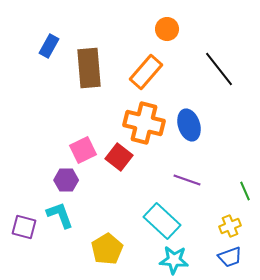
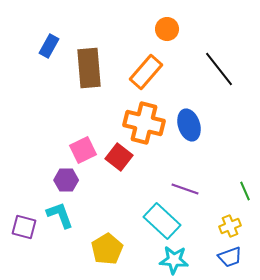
purple line: moved 2 px left, 9 px down
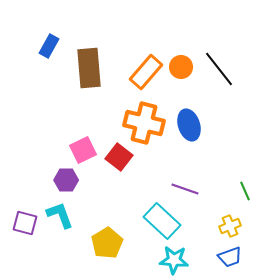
orange circle: moved 14 px right, 38 px down
purple square: moved 1 px right, 4 px up
yellow pentagon: moved 6 px up
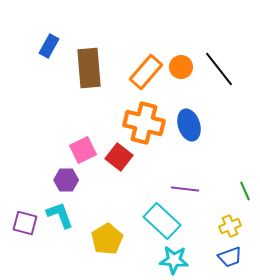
purple line: rotated 12 degrees counterclockwise
yellow pentagon: moved 4 px up
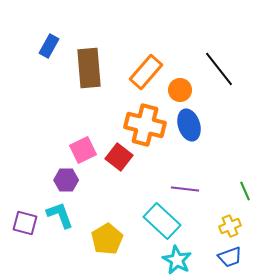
orange circle: moved 1 px left, 23 px down
orange cross: moved 1 px right, 2 px down
cyan star: moved 3 px right; rotated 24 degrees clockwise
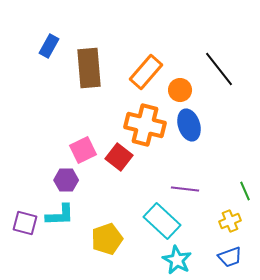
cyan L-shape: rotated 108 degrees clockwise
yellow cross: moved 5 px up
yellow pentagon: rotated 12 degrees clockwise
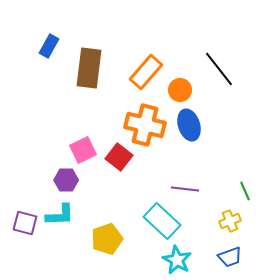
brown rectangle: rotated 12 degrees clockwise
